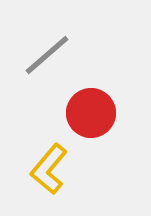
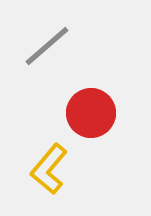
gray line: moved 9 px up
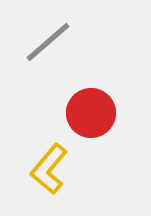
gray line: moved 1 px right, 4 px up
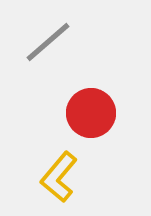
yellow L-shape: moved 10 px right, 8 px down
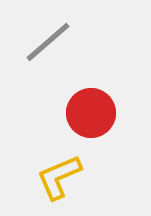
yellow L-shape: rotated 27 degrees clockwise
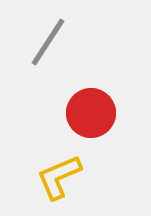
gray line: rotated 16 degrees counterclockwise
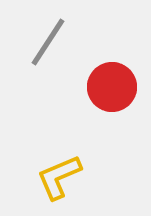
red circle: moved 21 px right, 26 px up
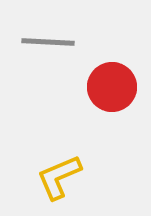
gray line: rotated 60 degrees clockwise
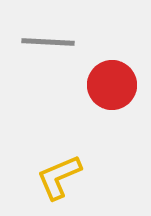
red circle: moved 2 px up
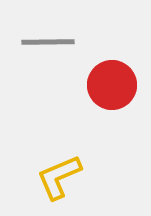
gray line: rotated 4 degrees counterclockwise
